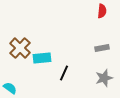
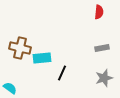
red semicircle: moved 3 px left, 1 px down
brown cross: rotated 30 degrees counterclockwise
black line: moved 2 px left
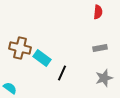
red semicircle: moved 1 px left
gray rectangle: moved 2 px left
cyan rectangle: rotated 42 degrees clockwise
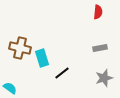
cyan rectangle: rotated 36 degrees clockwise
black line: rotated 28 degrees clockwise
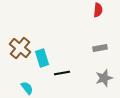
red semicircle: moved 2 px up
brown cross: rotated 25 degrees clockwise
black line: rotated 28 degrees clockwise
cyan semicircle: moved 17 px right; rotated 16 degrees clockwise
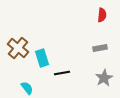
red semicircle: moved 4 px right, 5 px down
brown cross: moved 2 px left
gray star: rotated 12 degrees counterclockwise
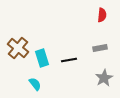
black line: moved 7 px right, 13 px up
cyan semicircle: moved 8 px right, 4 px up
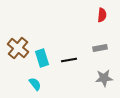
gray star: rotated 24 degrees clockwise
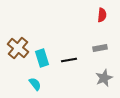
gray star: rotated 18 degrees counterclockwise
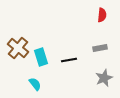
cyan rectangle: moved 1 px left, 1 px up
